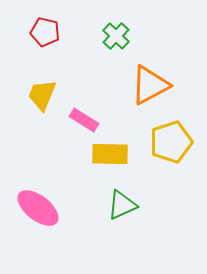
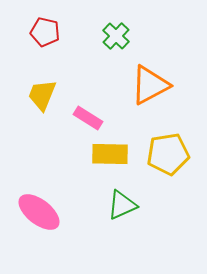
pink rectangle: moved 4 px right, 2 px up
yellow pentagon: moved 3 px left, 12 px down; rotated 9 degrees clockwise
pink ellipse: moved 1 px right, 4 px down
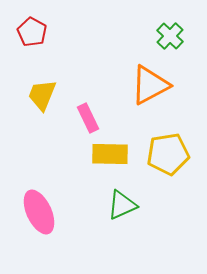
red pentagon: moved 13 px left; rotated 16 degrees clockwise
green cross: moved 54 px right
pink rectangle: rotated 32 degrees clockwise
pink ellipse: rotated 27 degrees clockwise
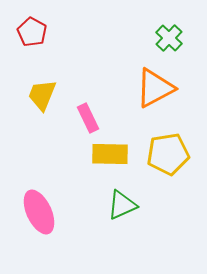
green cross: moved 1 px left, 2 px down
orange triangle: moved 5 px right, 3 px down
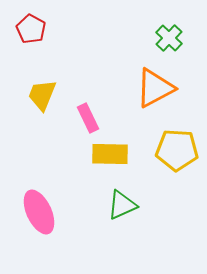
red pentagon: moved 1 px left, 3 px up
yellow pentagon: moved 9 px right, 4 px up; rotated 12 degrees clockwise
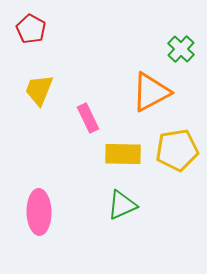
green cross: moved 12 px right, 11 px down
orange triangle: moved 4 px left, 4 px down
yellow trapezoid: moved 3 px left, 5 px up
yellow pentagon: rotated 12 degrees counterclockwise
yellow rectangle: moved 13 px right
pink ellipse: rotated 24 degrees clockwise
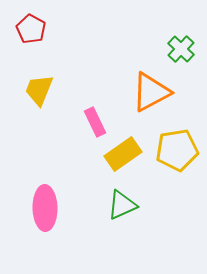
pink rectangle: moved 7 px right, 4 px down
yellow rectangle: rotated 36 degrees counterclockwise
pink ellipse: moved 6 px right, 4 px up
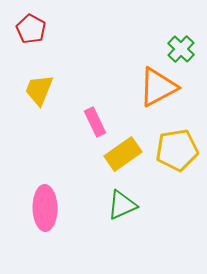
orange triangle: moved 7 px right, 5 px up
